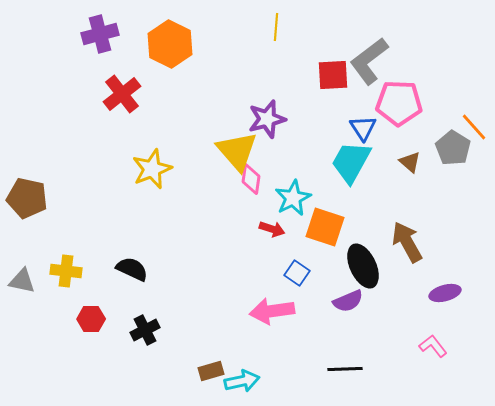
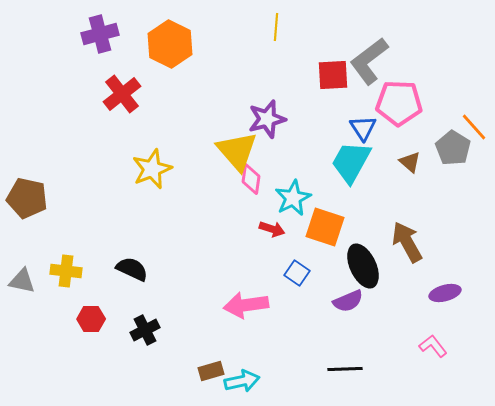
pink arrow: moved 26 px left, 6 px up
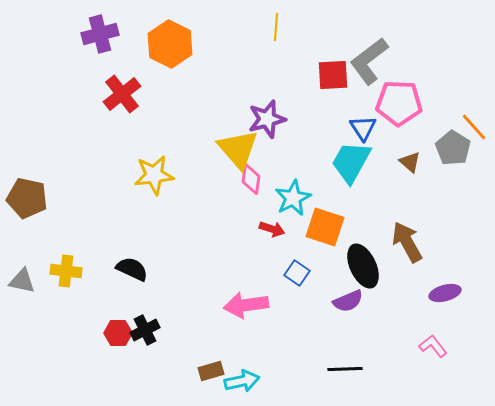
yellow triangle: moved 1 px right, 2 px up
yellow star: moved 2 px right, 6 px down; rotated 15 degrees clockwise
red hexagon: moved 27 px right, 14 px down
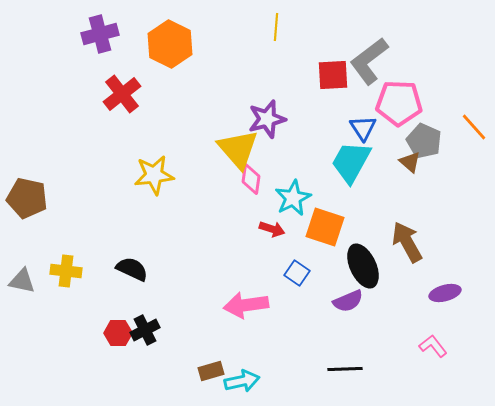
gray pentagon: moved 29 px left, 7 px up; rotated 8 degrees counterclockwise
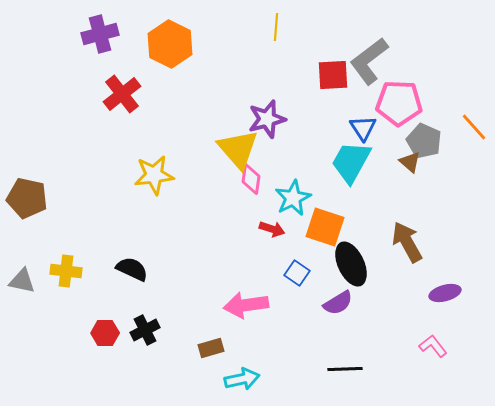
black ellipse: moved 12 px left, 2 px up
purple semicircle: moved 10 px left, 2 px down; rotated 8 degrees counterclockwise
red hexagon: moved 13 px left
brown rectangle: moved 23 px up
cyan arrow: moved 2 px up
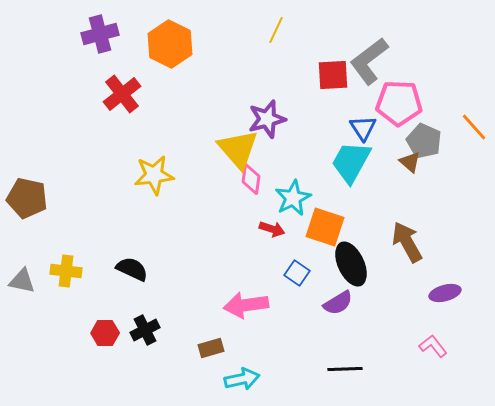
yellow line: moved 3 px down; rotated 20 degrees clockwise
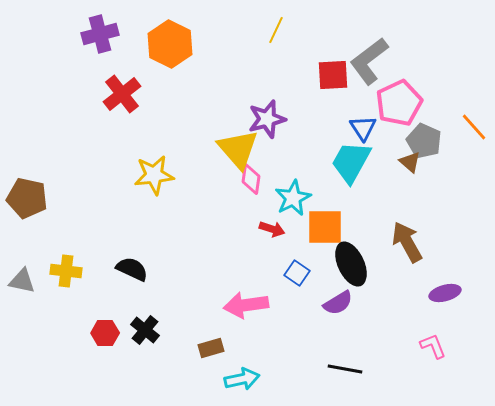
pink pentagon: rotated 27 degrees counterclockwise
orange square: rotated 18 degrees counterclockwise
black cross: rotated 24 degrees counterclockwise
pink L-shape: rotated 16 degrees clockwise
black line: rotated 12 degrees clockwise
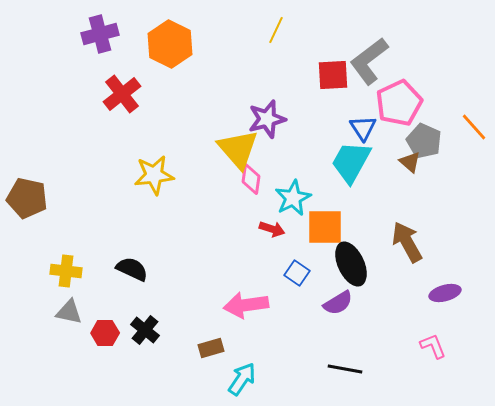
gray triangle: moved 47 px right, 31 px down
cyan arrow: rotated 44 degrees counterclockwise
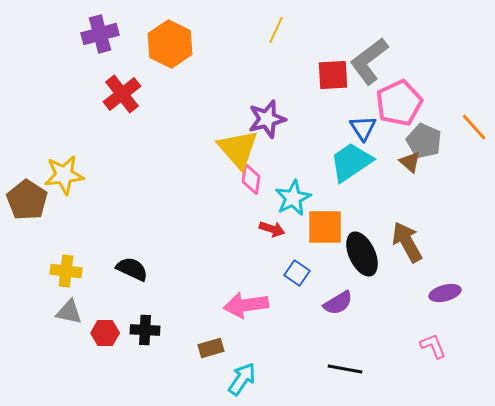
cyan trapezoid: rotated 27 degrees clockwise
yellow star: moved 90 px left
brown pentagon: moved 2 px down; rotated 21 degrees clockwise
black ellipse: moved 11 px right, 10 px up
black cross: rotated 36 degrees counterclockwise
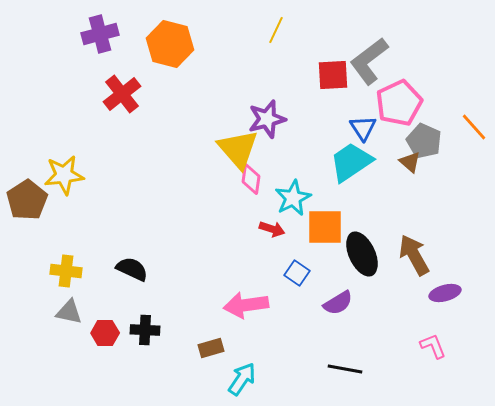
orange hexagon: rotated 12 degrees counterclockwise
brown pentagon: rotated 6 degrees clockwise
brown arrow: moved 7 px right, 13 px down
